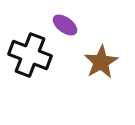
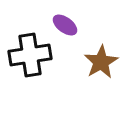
black cross: rotated 30 degrees counterclockwise
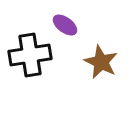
brown star: rotated 16 degrees counterclockwise
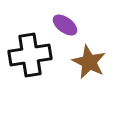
brown star: moved 12 px left
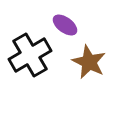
black cross: rotated 21 degrees counterclockwise
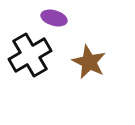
purple ellipse: moved 11 px left, 7 px up; rotated 20 degrees counterclockwise
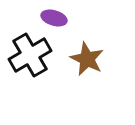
brown star: moved 2 px left, 3 px up
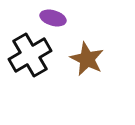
purple ellipse: moved 1 px left
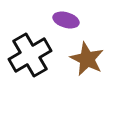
purple ellipse: moved 13 px right, 2 px down
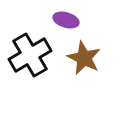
brown star: moved 3 px left, 1 px up
